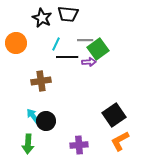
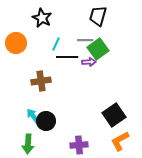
black trapezoid: moved 30 px right, 2 px down; rotated 100 degrees clockwise
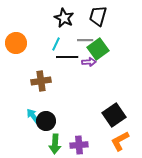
black star: moved 22 px right
green arrow: moved 27 px right
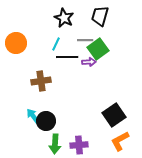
black trapezoid: moved 2 px right
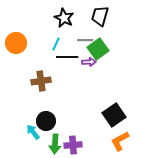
cyan arrow: moved 16 px down
purple cross: moved 6 px left
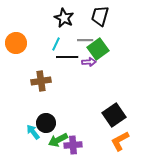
black circle: moved 2 px down
green arrow: moved 3 px right, 4 px up; rotated 60 degrees clockwise
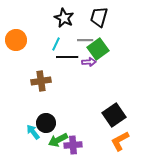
black trapezoid: moved 1 px left, 1 px down
orange circle: moved 3 px up
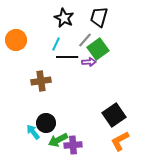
gray line: rotated 49 degrees counterclockwise
